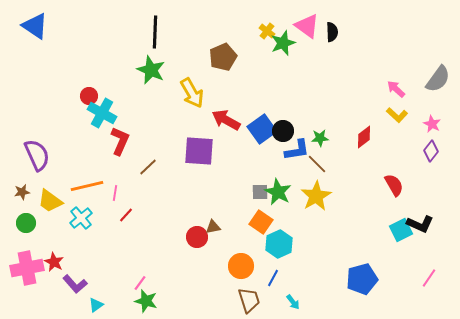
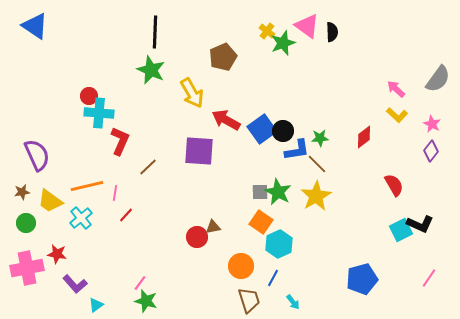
cyan cross at (102, 113): moved 3 px left; rotated 24 degrees counterclockwise
red star at (54, 262): moved 3 px right, 8 px up; rotated 18 degrees counterclockwise
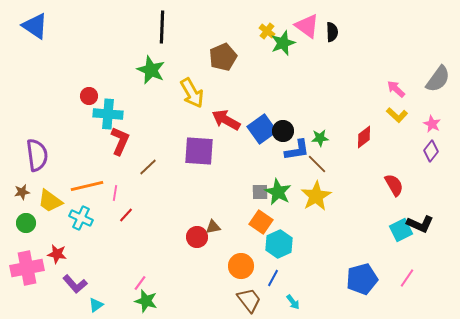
black line at (155, 32): moved 7 px right, 5 px up
cyan cross at (99, 113): moved 9 px right, 1 px down
purple semicircle at (37, 155): rotated 16 degrees clockwise
cyan cross at (81, 218): rotated 25 degrees counterclockwise
pink line at (429, 278): moved 22 px left
brown trapezoid at (249, 300): rotated 20 degrees counterclockwise
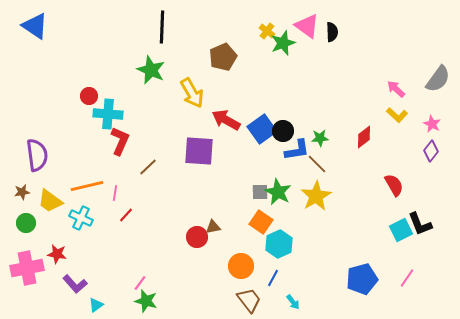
black L-shape at (420, 224): rotated 44 degrees clockwise
